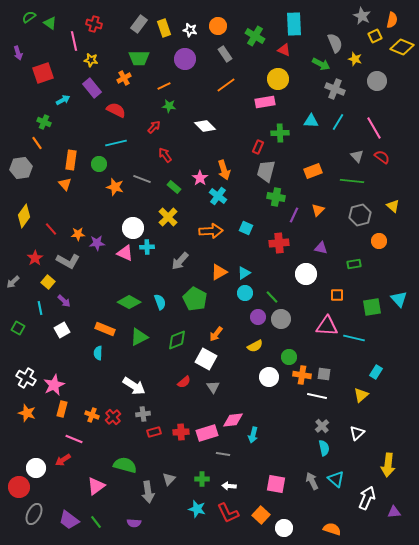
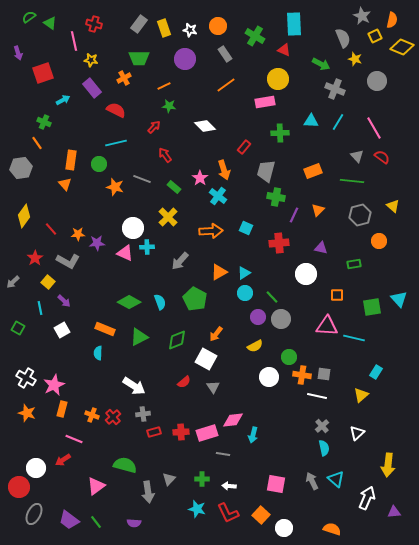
gray semicircle at (335, 43): moved 8 px right, 5 px up
red rectangle at (258, 147): moved 14 px left; rotated 16 degrees clockwise
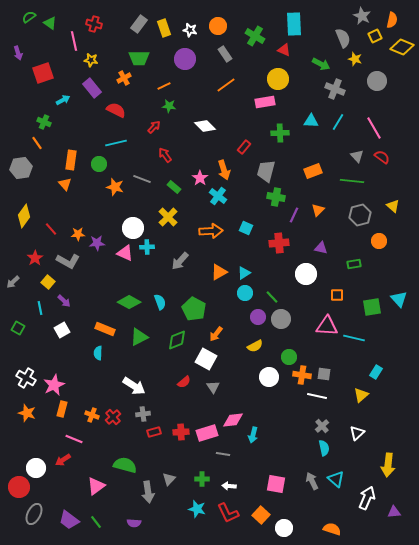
green pentagon at (195, 299): moved 1 px left, 10 px down
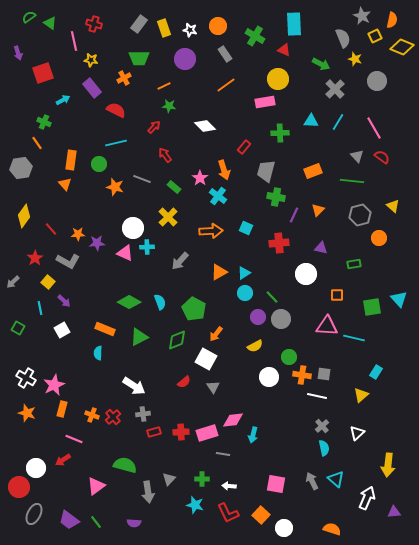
gray cross at (335, 89): rotated 24 degrees clockwise
orange circle at (379, 241): moved 3 px up
cyan star at (197, 509): moved 2 px left, 4 px up
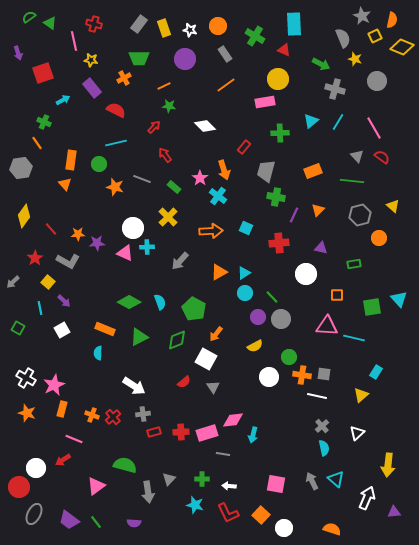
gray cross at (335, 89): rotated 30 degrees counterclockwise
cyan triangle at (311, 121): rotated 42 degrees counterclockwise
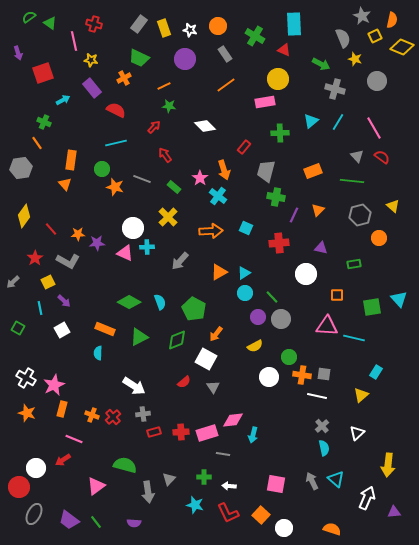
green trapezoid at (139, 58): rotated 25 degrees clockwise
green circle at (99, 164): moved 3 px right, 5 px down
yellow square at (48, 282): rotated 24 degrees clockwise
green cross at (202, 479): moved 2 px right, 2 px up
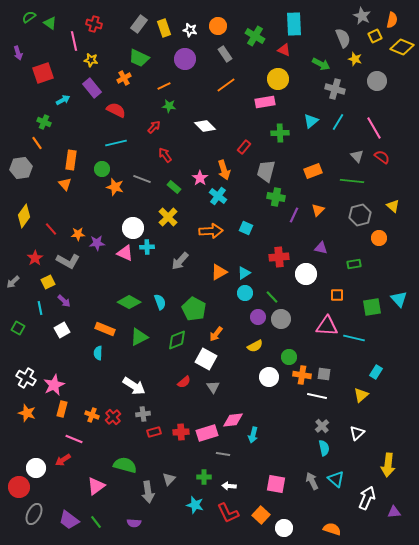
red cross at (279, 243): moved 14 px down
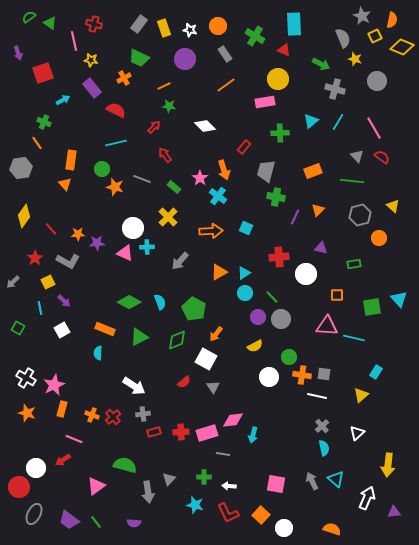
purple line at (294, 215): moved 1 px right, 2 px down
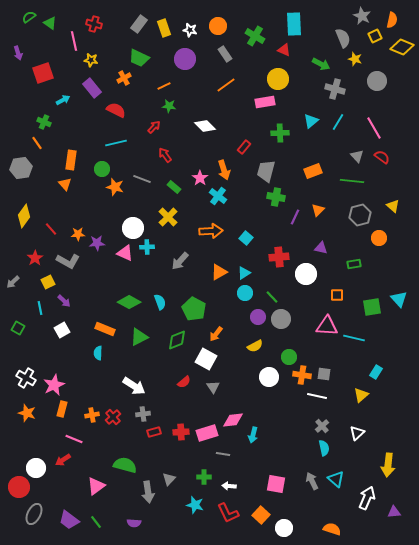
cyan square at (246, 228): moved 10 px down; rotated 16 degrees clockwise
orange cross at (92, 415): rotated 32 degrees counterclockwise
